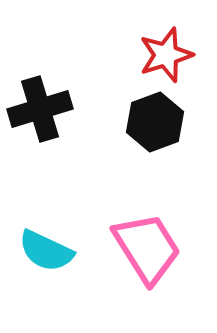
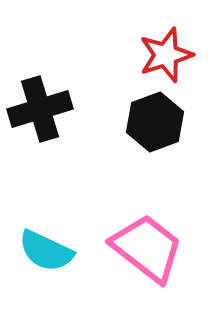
pink trapezoid: rotated 20 degrees counterclockwise
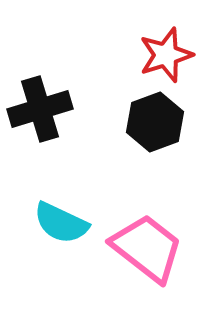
cyan semicircle: moved 15 px right, 28 px up
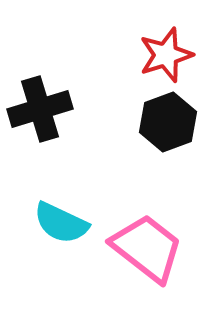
black hexagon: moved 13 px right
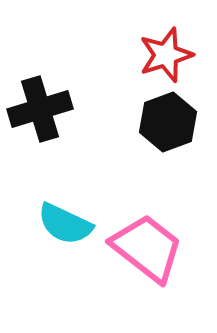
cyan semicircle: moved 4 px right, 1 px down
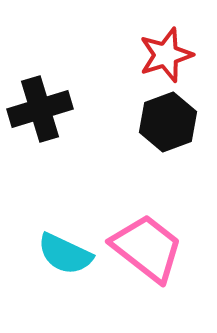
cyan semicircle: moved 30 px down
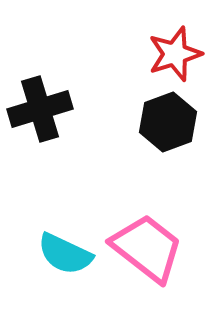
red star: moved 9 px right, 1 px up
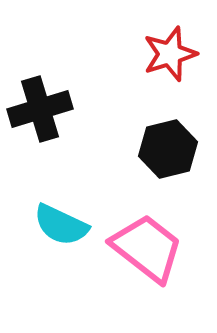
red star: moved 5 px left
black hexagon: moved 27 px down; rotated 6 degrees clockwise
cyan semicircle: moved 4 px left, 29 px up
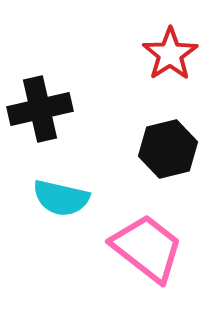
red star: rotated 16 degrees counterclockwise
black cross: rotated 4 degrees clockwise
cyan semicircle: moved 27 px up; rotated 12 degrees counterclockwise
